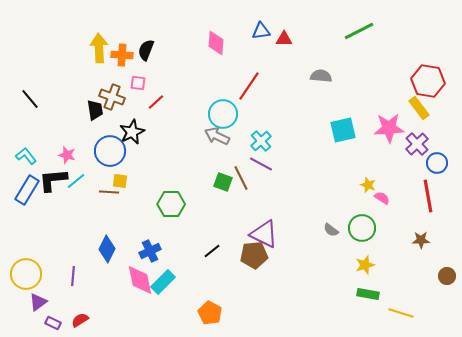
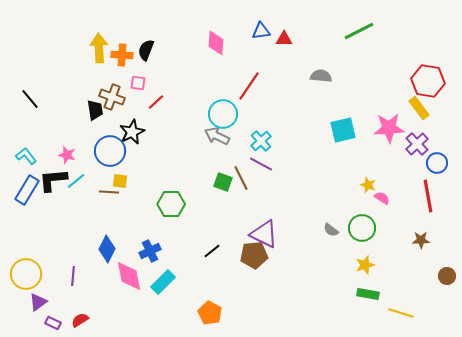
pink diamond at (140, 280): moved 11 px left, 4 px up
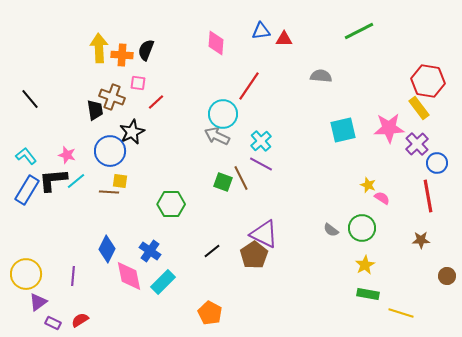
blue cross at (150, 251): rotated 30 degrees counterclockwise
brown pentagon at (254, 255): rotated 28 degrees counterclockwise
yellow star at (365, 265): rotated 12 degrees counterclockwise
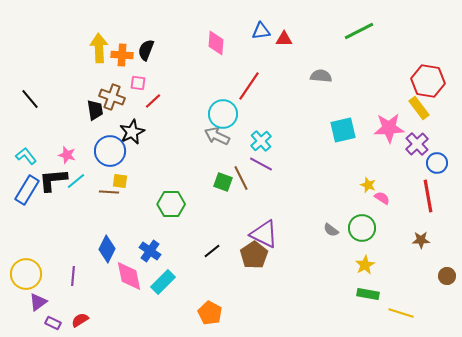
red line at (156, 102): moved 3 px left, 1 px up
